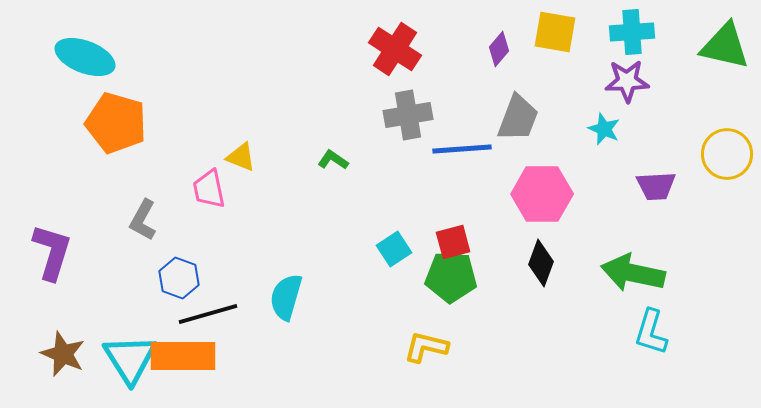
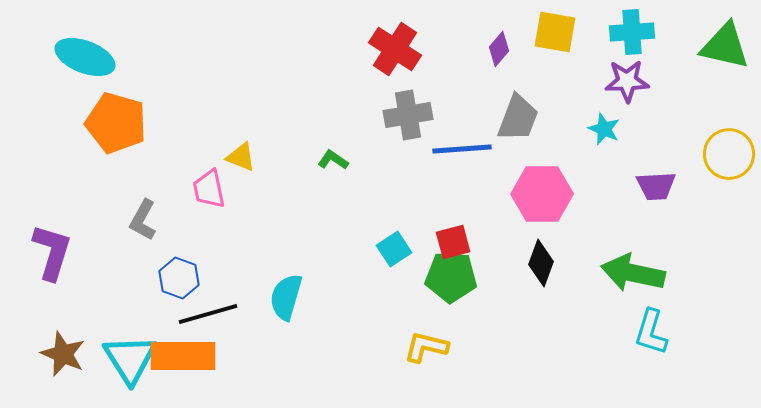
yellow circle: moved 2 px right
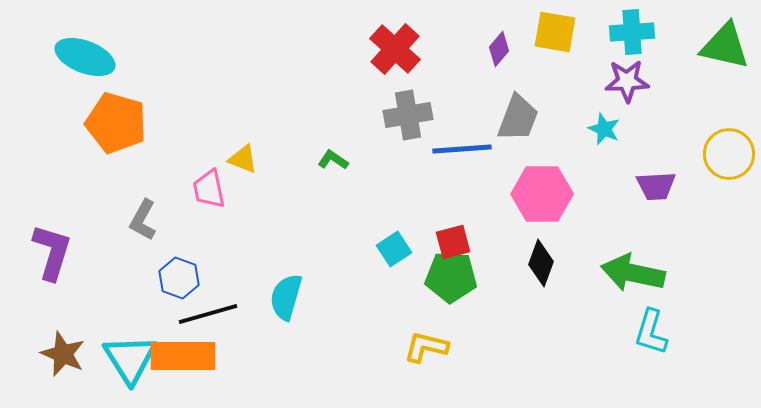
red cross: rotated 9 degrees clockwise
yellow triangle: moved 2 px right, 2 px down
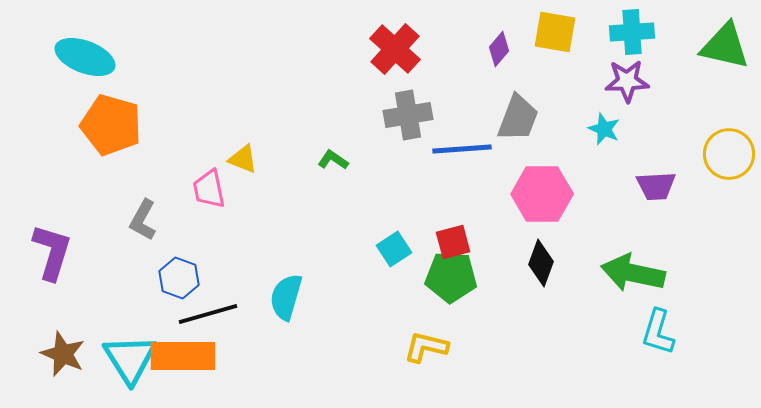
orange pentagon: moved 5 px left, 2 px down
cyan L-shape: moved 7 px right
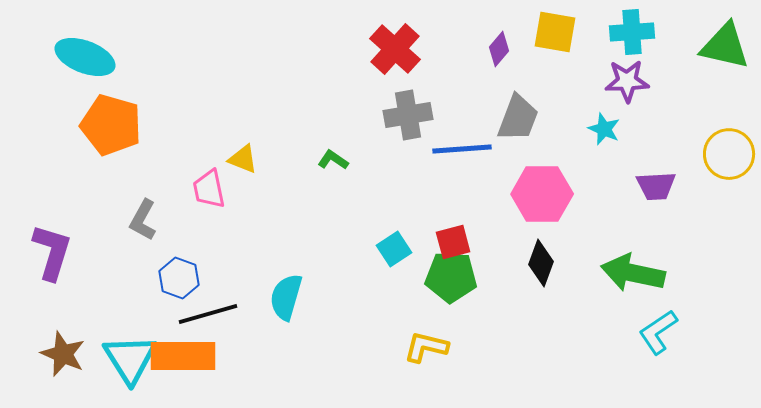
cyan L-shape: rotated 39 degrees clockwise
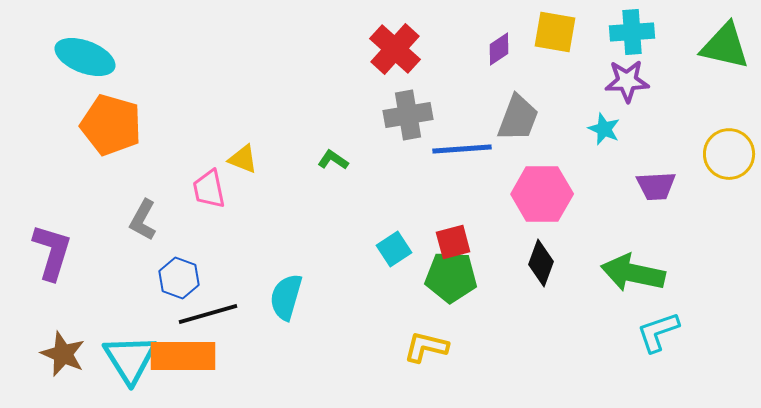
purple diamond: rotated 16 degrees clockwise
cyan L-shape: rotated 15 degrees clockwise
